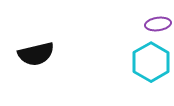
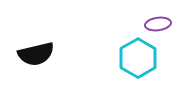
cyan hexagon: moved 13 px left, 4 px up
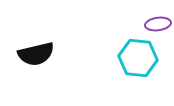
cyan hexagon: rotated 24 degrees counterclockwise
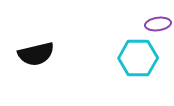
cyan hexagon: rotated 6 degrees counterclockwise
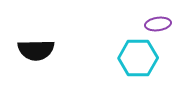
black semicircle: moved 4 px up; rotated 12 degrees clockwise
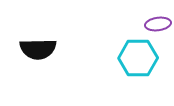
black semicircle: moved 2 px right, 1 px up
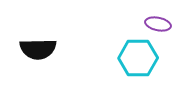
purple ellipse: rotated 20 degrees clockwise
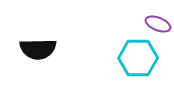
purple ellipse: rotated 10 degrees clockwise
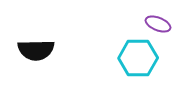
black semicircle: moved 2 px left, 1 px down
